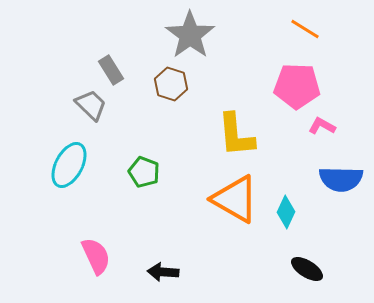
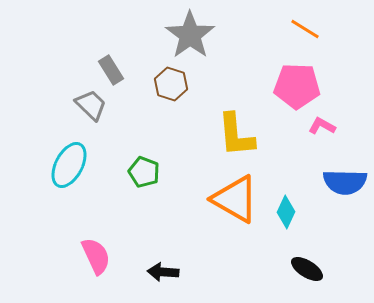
blue semicircle: moved 4 px right, 3 px down
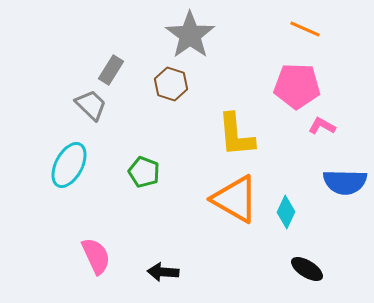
orange line: rotated 8 degrees counterclockwise
gray rectangle: rotated 64 degrees clockwise
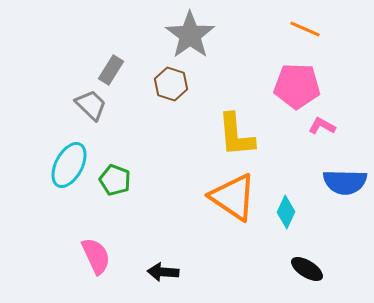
green pentagon: moved 29 px left, 8 px down
orange triangle: moved 2 px left, 2 px up; rotated 4 degrees clockwise
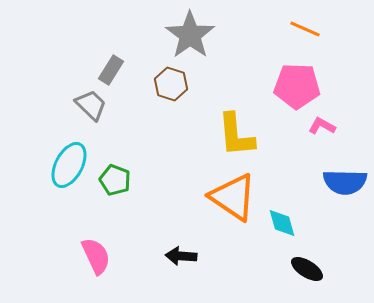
cyan diamond: moved 4 px left, 11 px down; rotated 40 degrees counterclockwise
black arrow: moved 18 px right, 16 px up
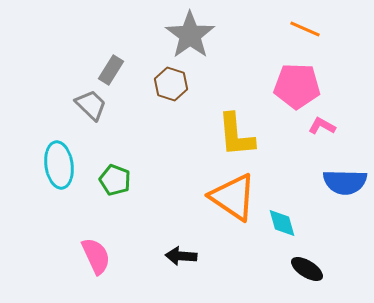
cyan ellipse: moved 10 px left; rotated 36 degrees counterclockwise
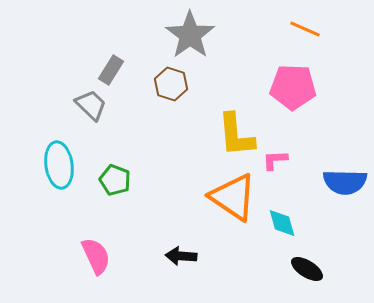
pink pentagon: moved 4 px left, 1 px down
pink L-shape: moved 47 px left, 34 px down; rotated 32 degrees counterclockwise
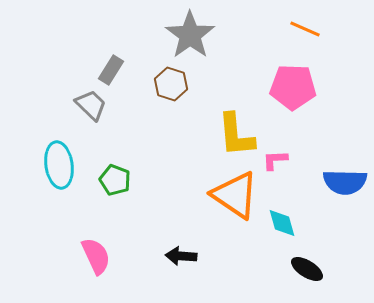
orange triangle: moved 2 px right, 2 px up
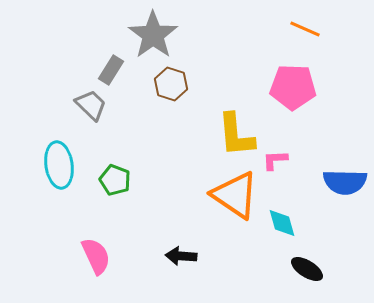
gray star: moved 37 px left
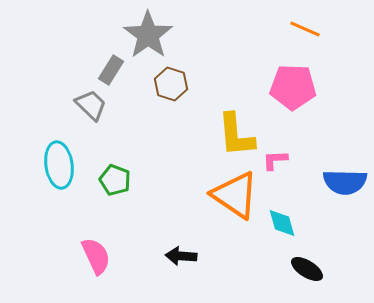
gray star: moved 5 px left
